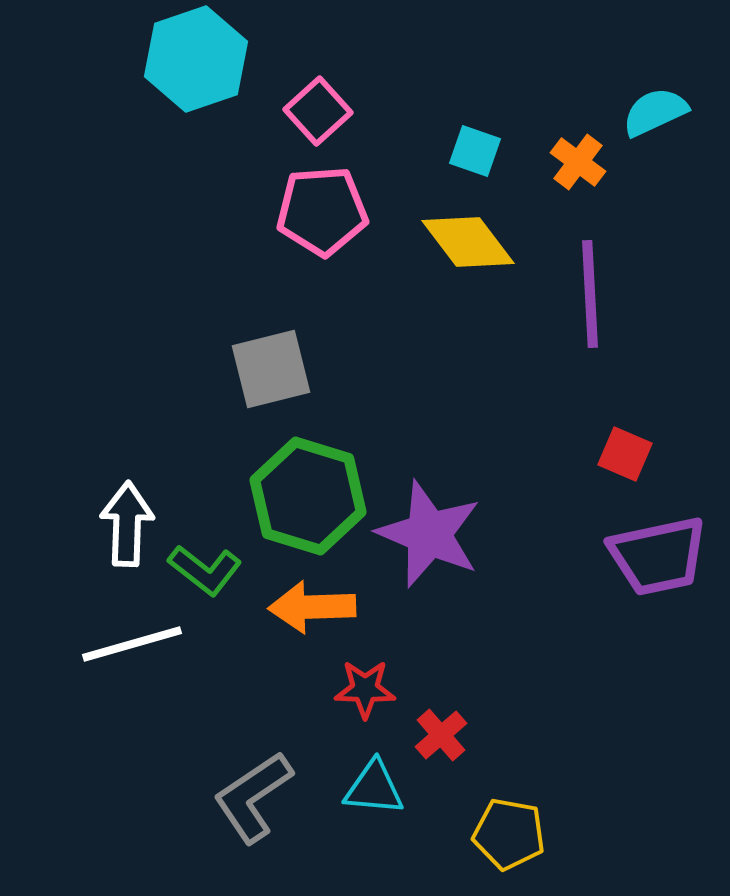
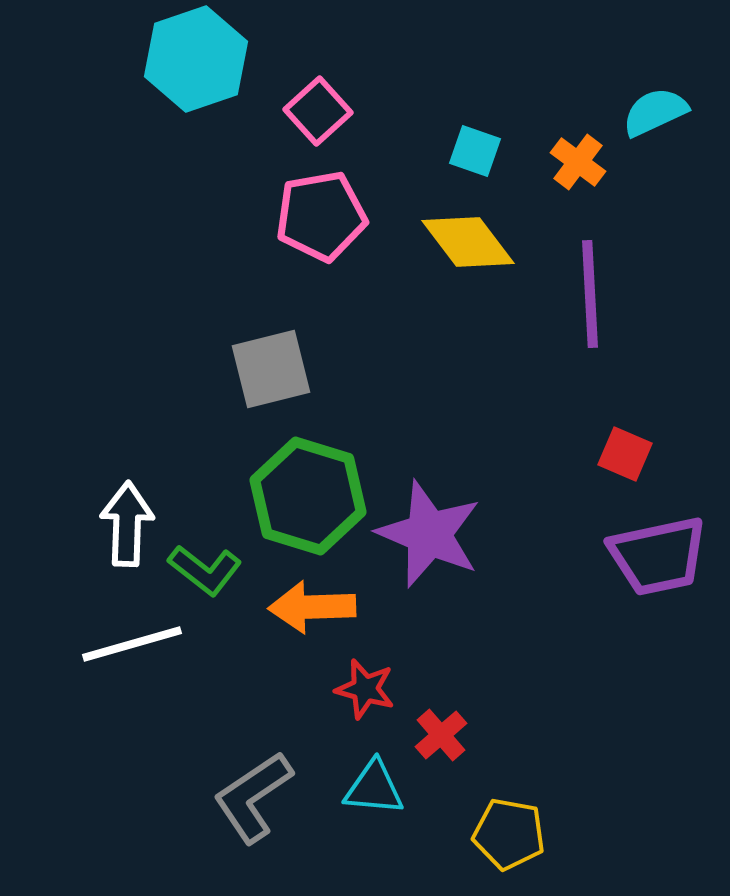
pink pentagon: moved 1 px left, 5 px down; rotated 6 degrees counterclockwise
red star: rotated 14 degrees clockwise
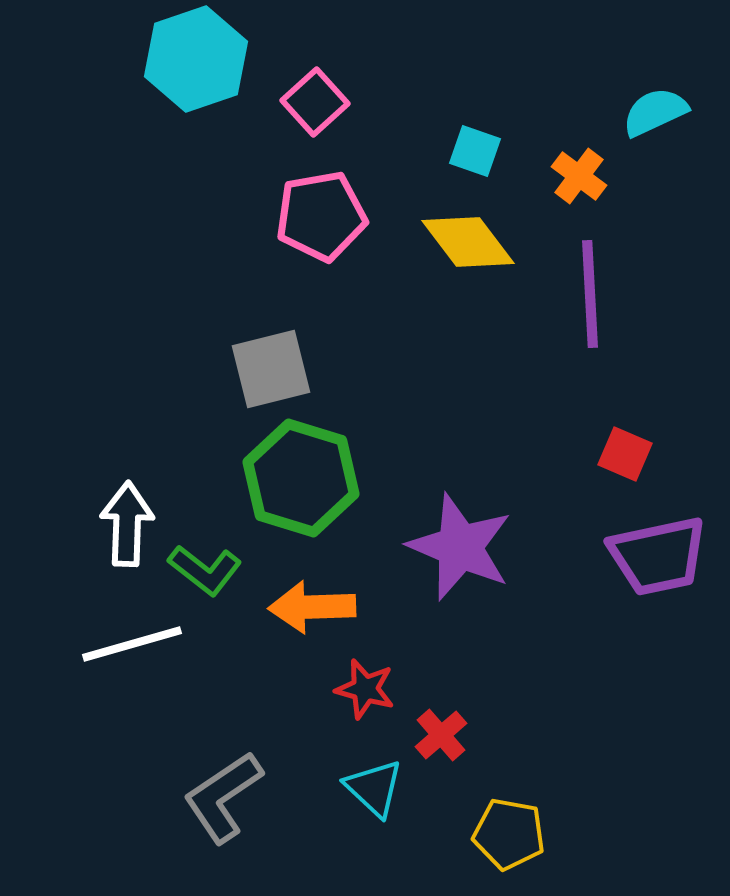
pink square: moved 3 px left, 9 px up
orange cross: moved 1 px right, 14 px down
green hexagon: moved 7 px left, 18 px up
purple star: moved 31 px right, 13 px down
cyan triangle: rotated 38 degrees clockwise
gray L-shape: moved 30 px left
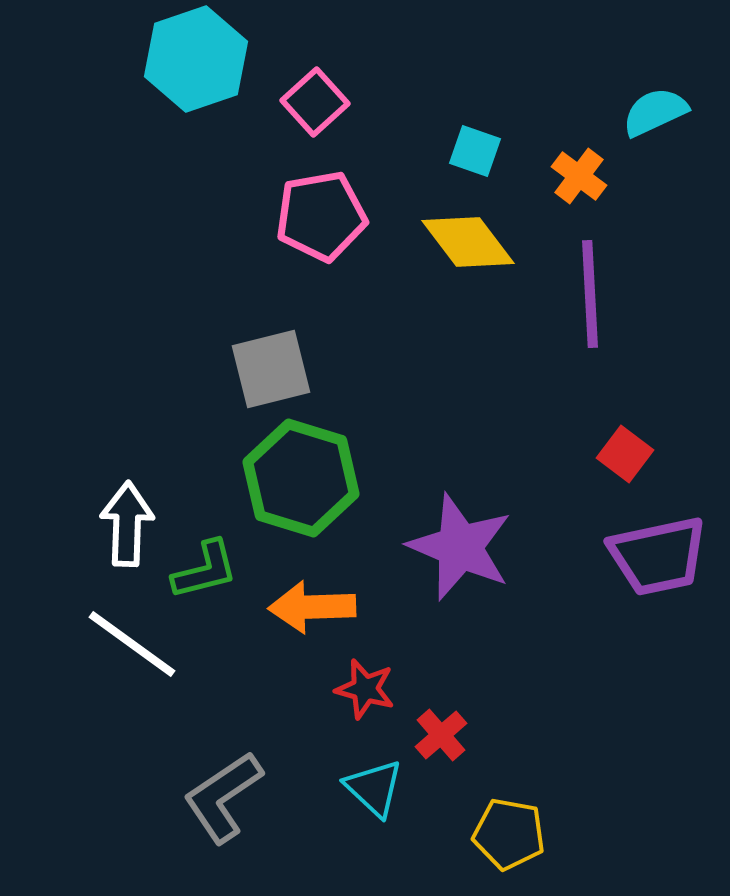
red square: rotated 14 degrees clockwise
green L-shape: rotated 52 degrees counterclockwise
white line: rotated 52 degrees clockwise
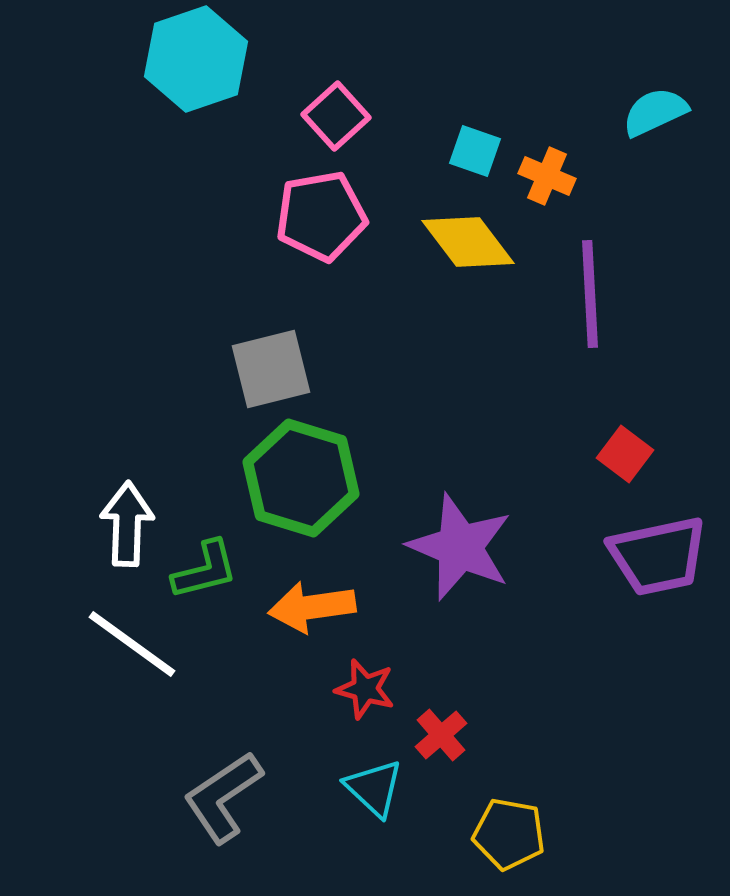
pink square: moved 21 px right, 14 px down
orange cross: moved 32 px left; rotated 14 degrees counterclockwise
orange arrow: rotated 6 degrees counterclockwise
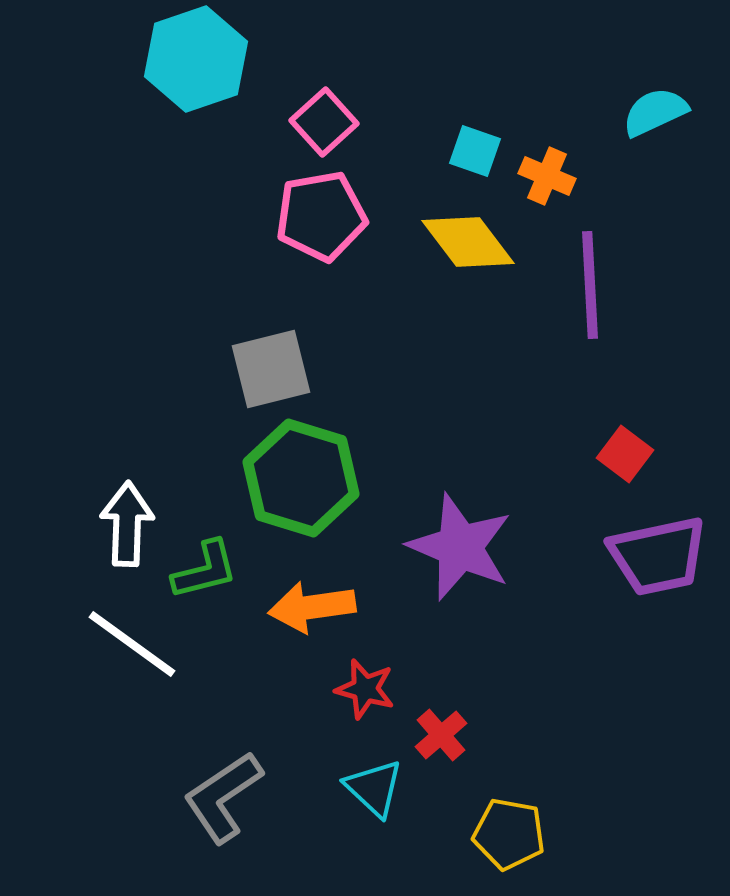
pink square: moved 12 px left, 6 px down
purple line: moved 9 px up
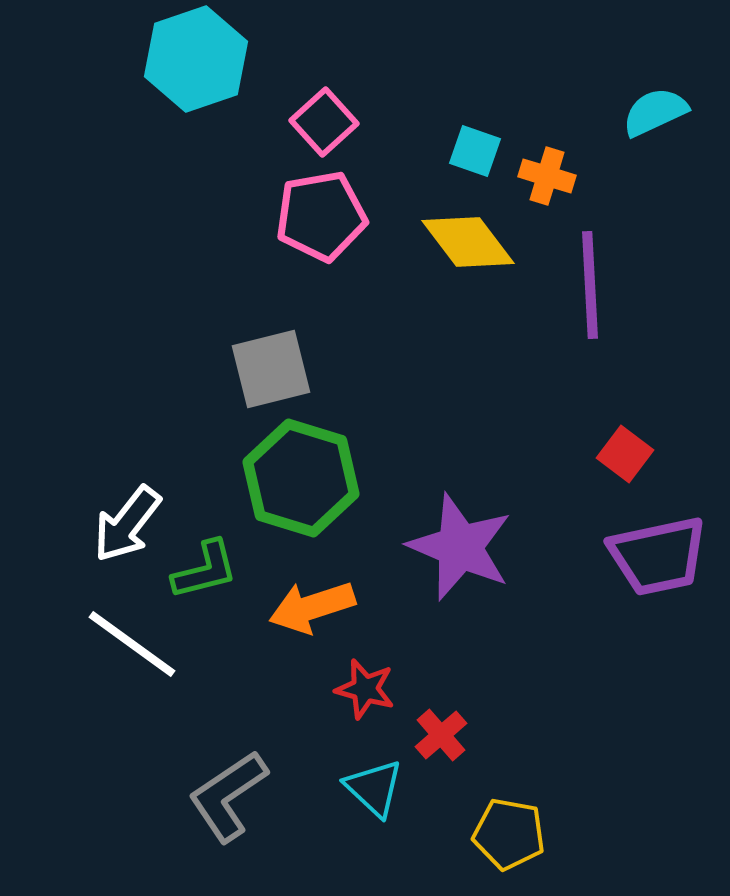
orange cross: rotated 6 degrees counterclockwise
white arrow: rotated 144 degrees counterclockwise
orange arrow: rotated 10 degrees counterclockwise
gray L-shape: moved 5 px right, 1 px up
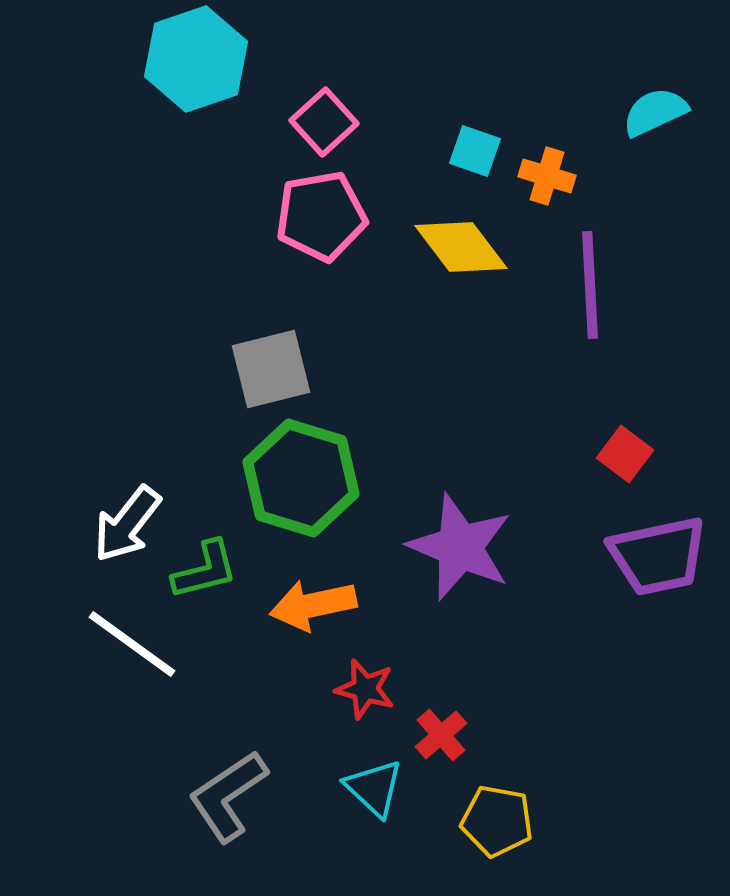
yellow diamond: moved 7 px left, 5 px down
orange arrow: moved 1 px right, 2 px up; rotated 6 degrees clockwise
yellow pentagon: moved 12 px left, 13 px up
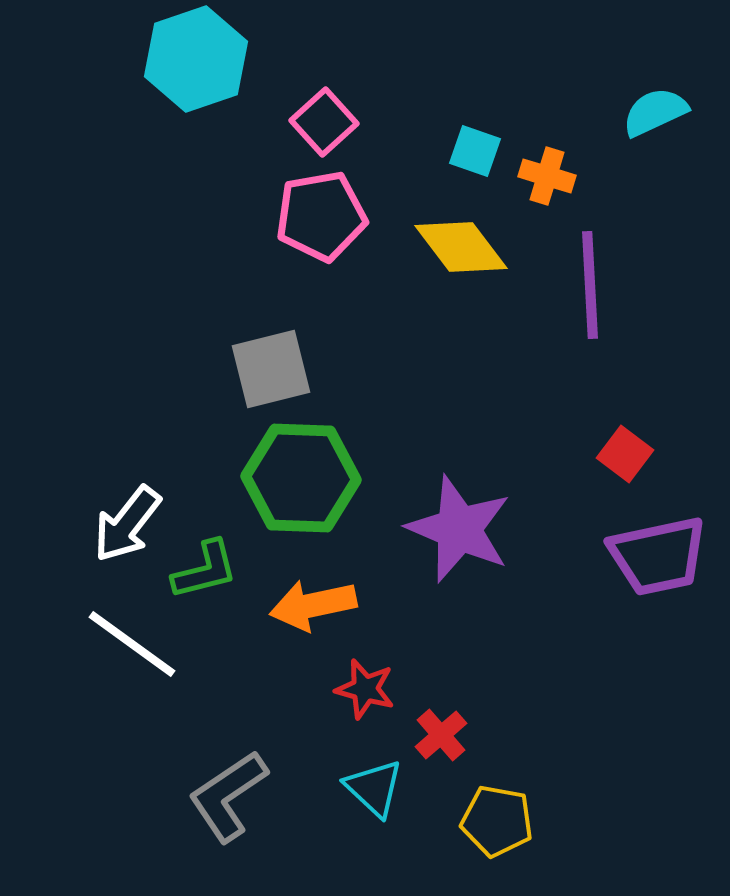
green hexagon: rotated 15 degrees counterclockwise
purple star: moved 1 px left, 18 px up
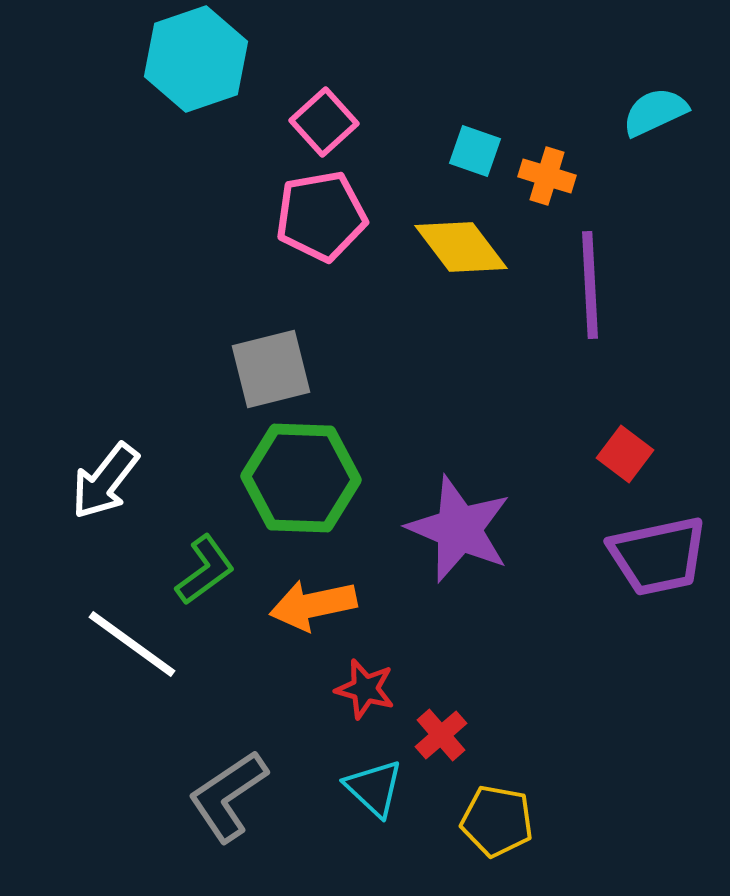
white arrow: moved 22 px left, 43 px up
green L-shape: rotated 22 degrees counterclockwise
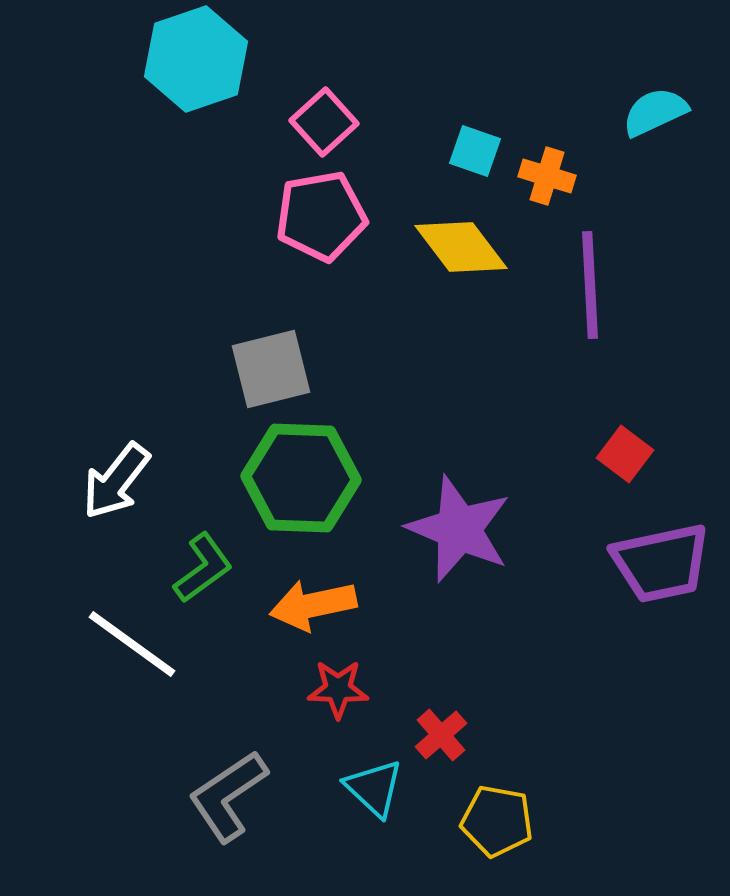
white arrow: moved 11 px right
purple trapezoid: moved 3 px right, 7 px down
green L-shape: moved 2 px left, 2 px up
red star: moved 27 px left; rotated 14 degrees counterclockwise
